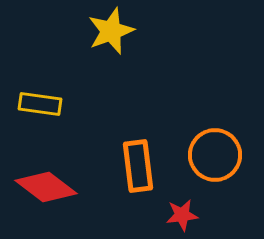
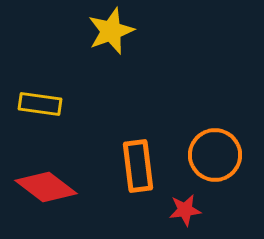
red star: moved 3 px right, 5 px up
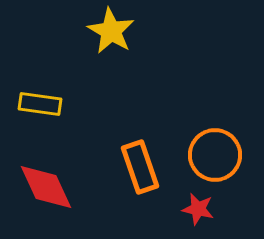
yellow star: rotated 21 degrees counterclockwise
orange rectangle: moved 2 px right, 1 px down; rotated 12 degrees counterclockwise
red diamond: rotated 28 degrees clockwise
red star: moved 13 px right, 1 px up; rotated 20 degrees clockwise
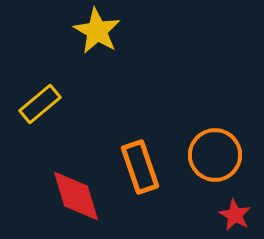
yellow star: moved 14 px left
yellow rectangle: rotated 48 degrees counterclockwise
red diamond: moved 30 px right, 9 px down; rotated 8 degrees clockwise
red star: moved 37 px right, 6 px down; rotated 16 degrees clockwise
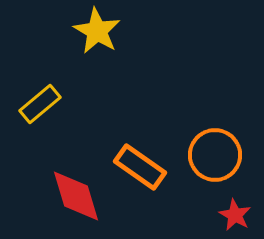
orange rectangle: rotated 36 degrees counterclockwise
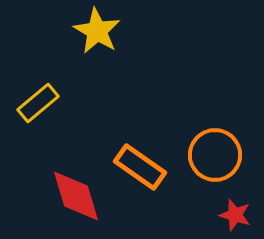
yellow rectangle: moved 2 px left, 1 px up
red star: rotated 12 degrees counterclockwise
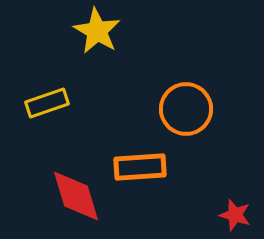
yellow rectangle: moved 9 px right; rotated 21 degrees clockwise
orange circle: moved 29 px left, 46 px up
orange rectangle: rotated 39 degrees counterclockwise
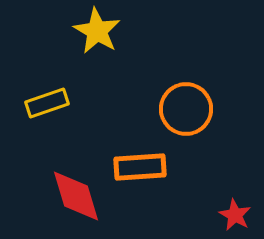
red star: rotated 12 degrees clockwise
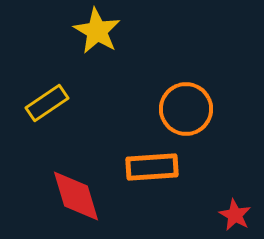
yellow rectangle: rotated 15 degrees counterclockwise
orange rectangle: moved 12 px right
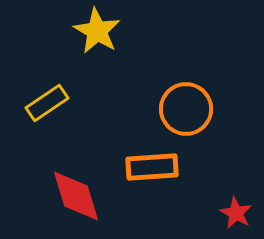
red star: moved 1 px right, 2 px up
